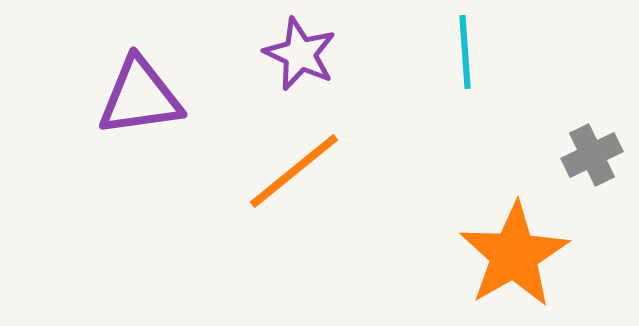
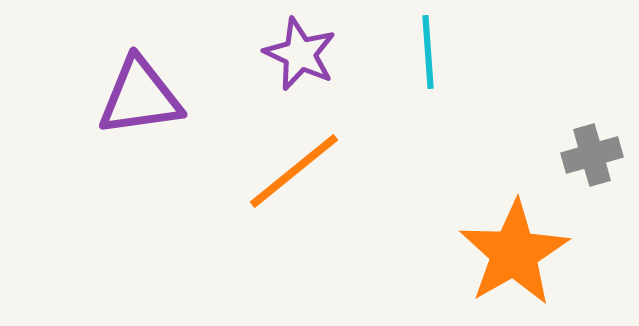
cyan line: moved 37 px left
gray cross: rotated 10 degrees clockwise
orange star: moved 2 px up
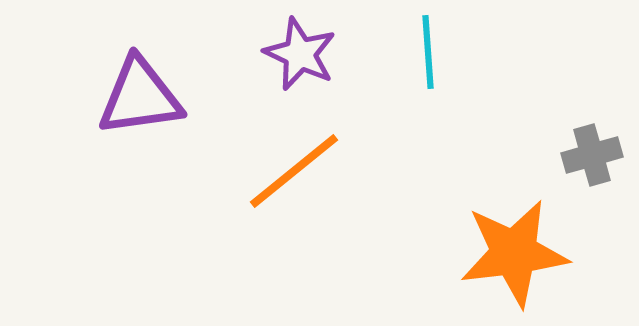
orange star: rotated 23 degrees clockwise
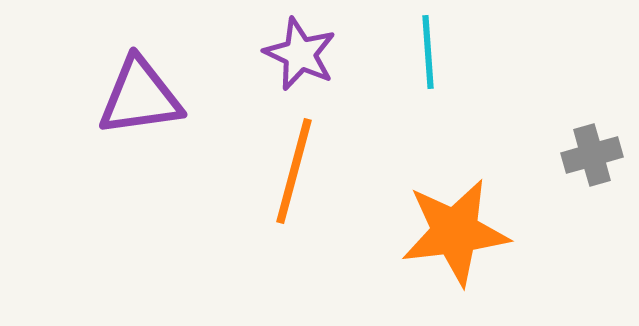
orange line: rotated 36 degrees counterclockwise
orange star: moved 59 px left, 21 px up
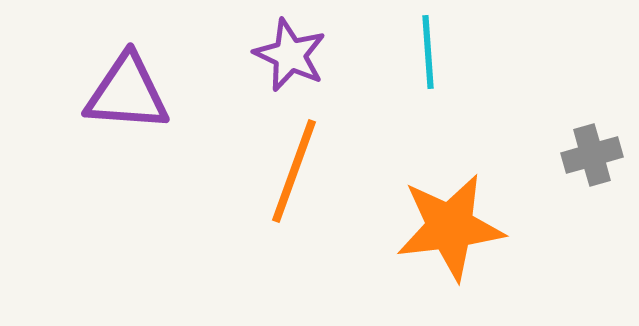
purple star: moved 10 px left, 1 px down
purple triangle: moved 13 px left, 4 px up; rotated 12 degrees clockwise
orange line: rotated 5 degrees clockwise
orange star: moved 5 px left, 5 px up
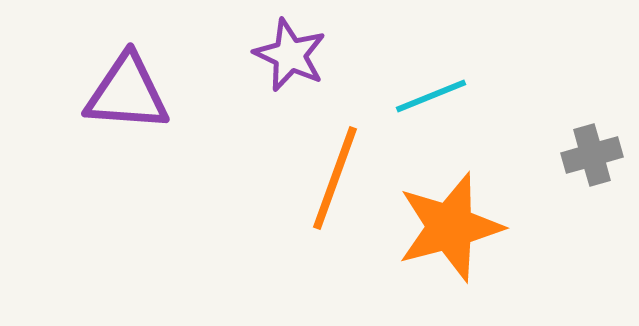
cyan line: moved 3 px right, 44 px down; rotated 72 degrees clockwise
orange line: moved 41 px right, 7 px down
orange star: rotated 8 degrees counterclockwise
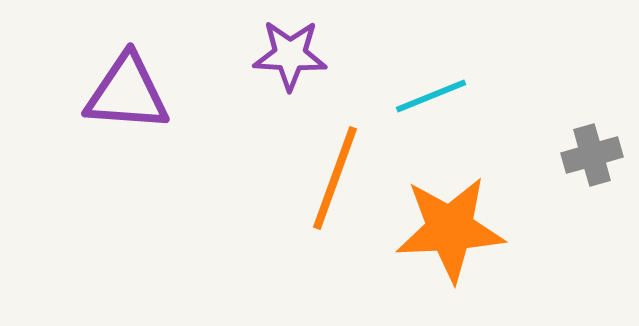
purple star: rotated 22 degrees counterclockwise
orange star: moved 2 px down; rotated 12 degrees clockwise
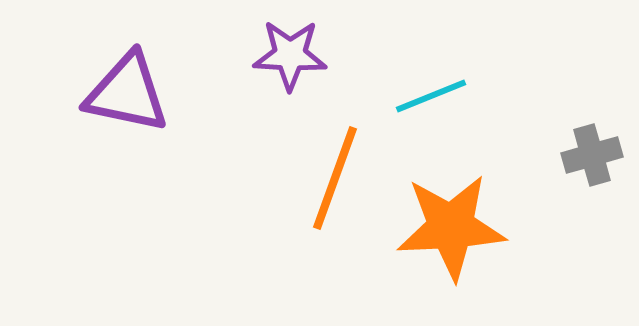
purple triangle: rotated 8 degrees clockwise
orange star: moved 1 px right, 2 px up
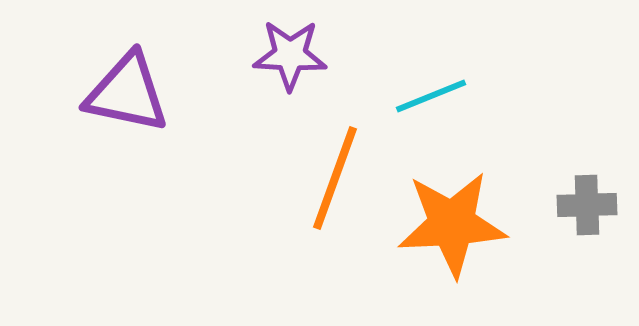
gray cross: moved 5 px left, 50 px down; rotated 14 degrees clockwise
orange star: moved 1 px right, 3 px up
